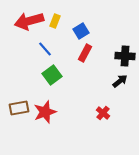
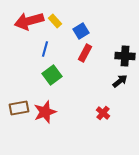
yellow rectangle: rotated 64 degrees counterclockwise
blue line: rotated 56 degrees clockwise
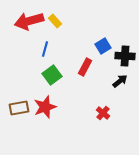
blue square: moved 22 px right, 15 px down
red rectangle: moved 14 px down
red star: moved 5 px up
